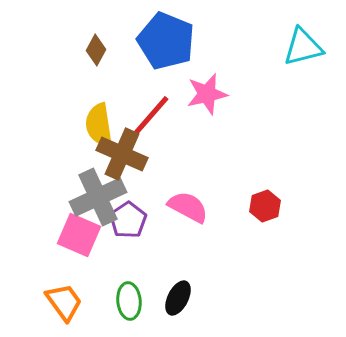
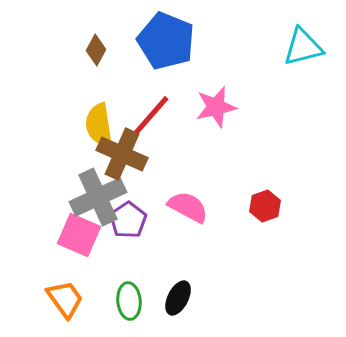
pink star: moved 9 px right, 13 px down
orange trapezoid: moved 1 px right, 3 px up
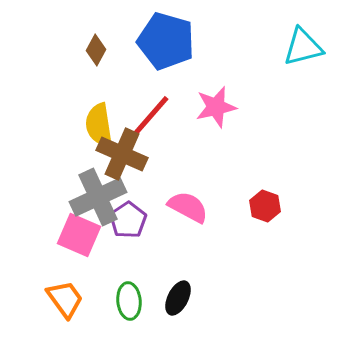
blue pentagon: rotated 6 degrees counterclockwise
red hexagon: rotated 20 degrees counterclockwise
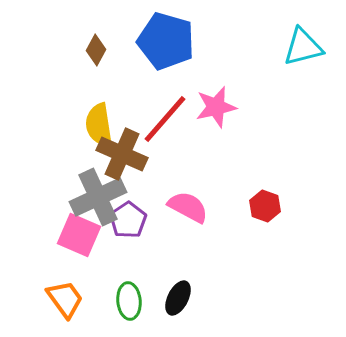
red line: moved 17 px right
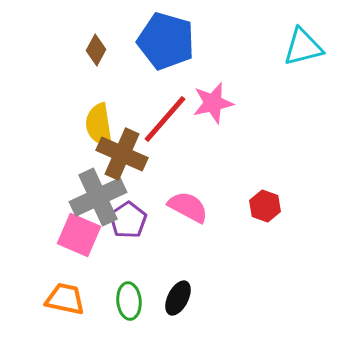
pink star: moved 3 px left, 4 px up
orange trapezoid: rotated 42 degrees counterclockwise
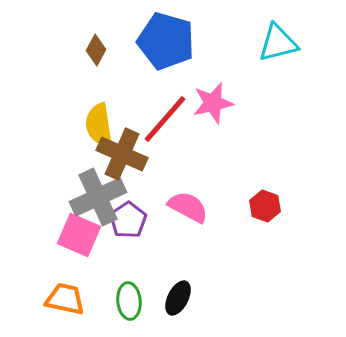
cyan triangle: moved 25 px left, 4 px up
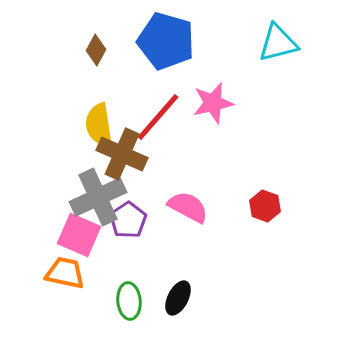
red line: moved 7 px left, 2 px up
orange trapezoid: moved 26 px up
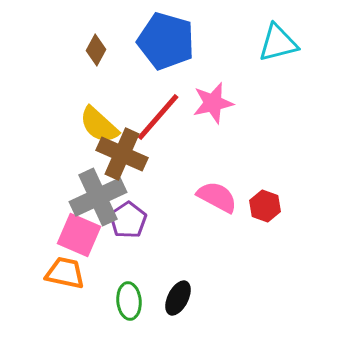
yellow semicircle: rotated 39 degrees counterclockwise
pink semicircle: moved 29 px right, 10 px up
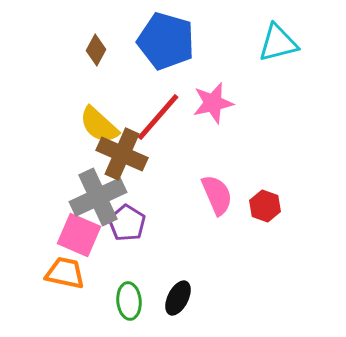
pink semicircle: moved 2 px up; rotated 39 degrees clockwise
purple pentagon: moved 1 px left, 3 px down; rotated 6 degrees counterclockwise
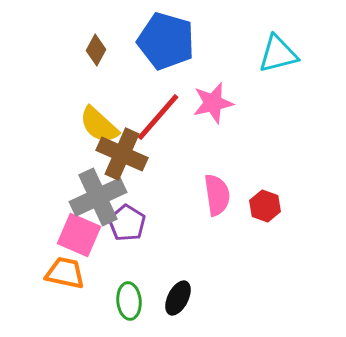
cyan triangle: moved 11 px down
pink semicircle: rotated 15 degrees clockwise
